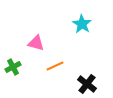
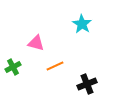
black cross: rotated 30 degrees clockwise
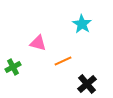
pink triangle: moved 2 px right
orange line: moved 8 px right, 5 px up
black cross: rotated 18 degrees counterclockwise
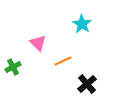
pink triangle: rotated 30 degrees clockwise
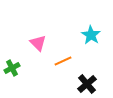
cyan star: moved 9 px right, 11 px down
green cross: moved 1 px left, 1 px down
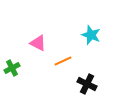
cyan star: rotated 12 degrees counterclockwise
pink triangle: rotated 18 degrees counterclockwise
black cross: rotated 24 degrees counterclockwise
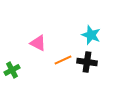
orange line: moved 1 px up
green cross: moved 2 px down
black cross: moved 22 px up; rotated 18 degrees counterclockwise
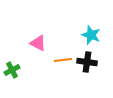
orange line: rotated 18 degrees clockwise
